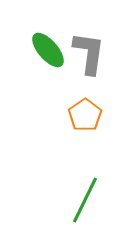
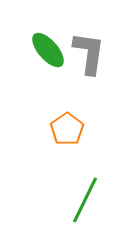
orange pentagon: moved 18 px left, 14 px down
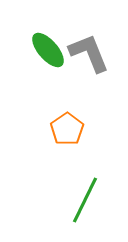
gray L-shape: rotated 30 degrees counterclockwise
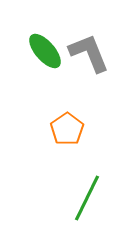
green ellipse: moved 3 px left, 1 px down
green line: moved 2 px right, 2 px up
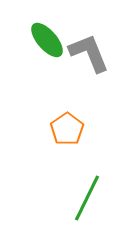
green ellipse: moved 2 px right, 11 px up
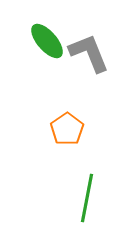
green ellipse: moved 1 px down
green line: rotated 15 degrees counterclockwise
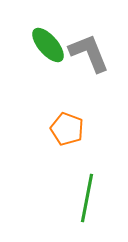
green ellipse: moved 1 px right, 4 px down
orange pentagon: rotated 16 degrees counterclockwise
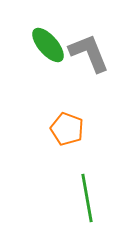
green line: rotated 21 degrees counterclockwise
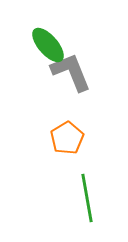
gray L-shape: moved 18 px left, 19 px down
orange pentagon: moved 9 px down; rotated 20 degrees clockwise
